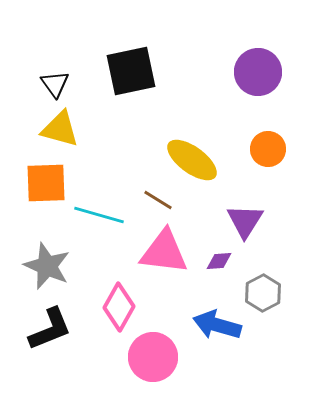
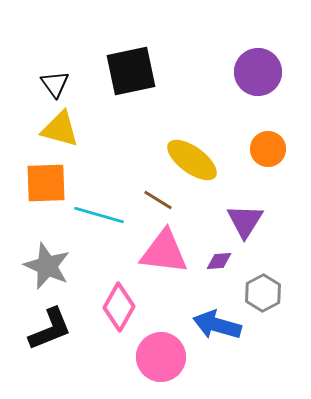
pink circle: moved 8 px right
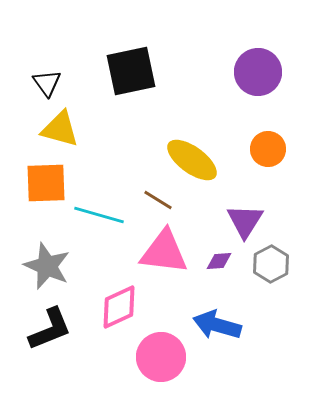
black triangle: moved 8 px left, 1 px up
gray hexagon: moved 8 px right, 29 px up
pink diamond: rotated 36 degrees clockwise
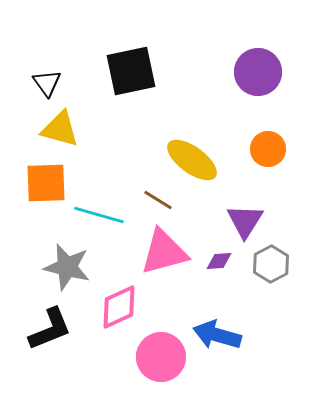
pink triangle: rotated 22 degrees counterclockwise
gray star: moved 20 px right, 1 px down; rotated 9 degrees counterclockwise
blue arrow: moved 10 px down
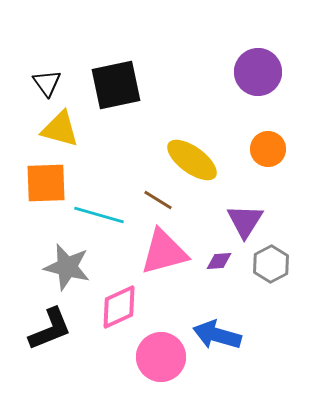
black square: moved 15 px left, 14 px down
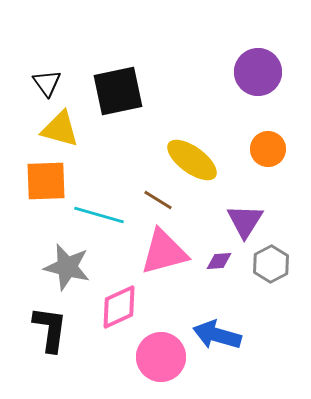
black square: moved 2 px right, 6 px down
orange square: moved 2 px up
black L-shape: rotated 60 degrees counterclockwise
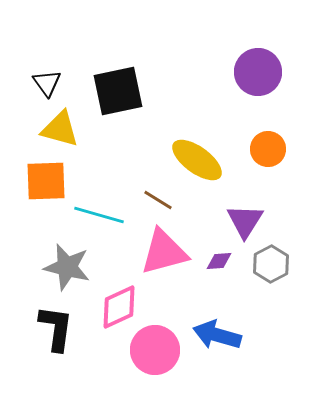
yellow ellipse: moved 5 px right
black L-shape: moved 6 px right, 1 px up
pink circle: moved 6 px left, 7 px up
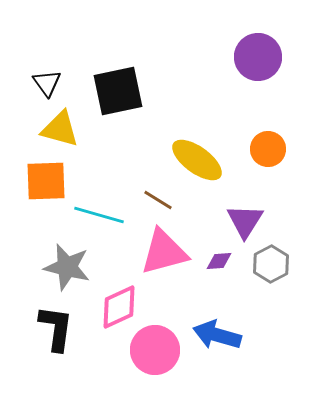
purple circle: moved 15 px up
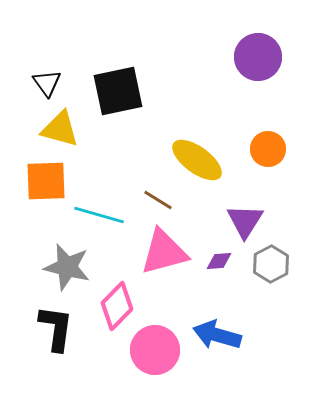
pink diamond: moved 2 px left, 1 px up; rotated 21 degrees counterclockwise
